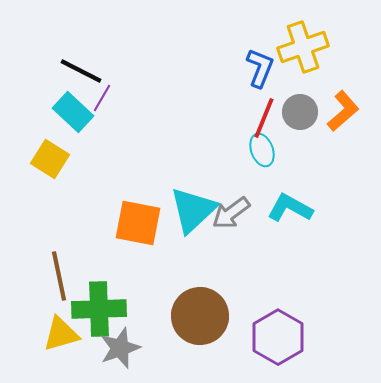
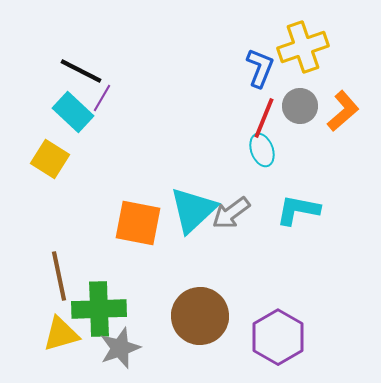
gray circle: moved 6 px up
cyan L-shape: moved 8 px right, 2 px down; rotated 18 degrees counterclockwise
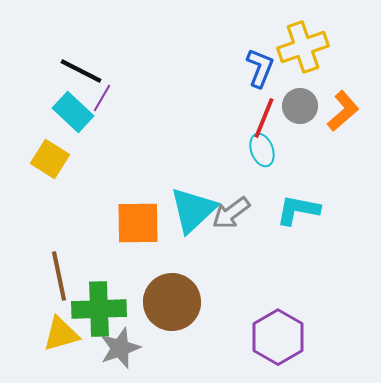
orange square: rotated 12 degrees counterclockwise
brown circle: moved 28 px left, 14 px up
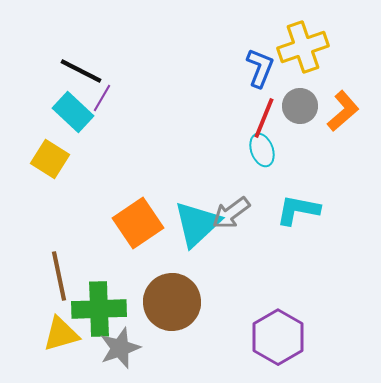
cyan triangle: moved 4 px right, 14 px down
orange square: rotated 33 degrees counterclockwise
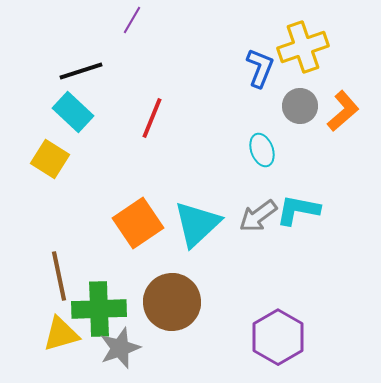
black line: rotated 45 degrees counterclockwise
purple line: moved 30 px right, 78 px up
red line: moved 112 px left
gray arrow: moved 27 px right, 3 px down
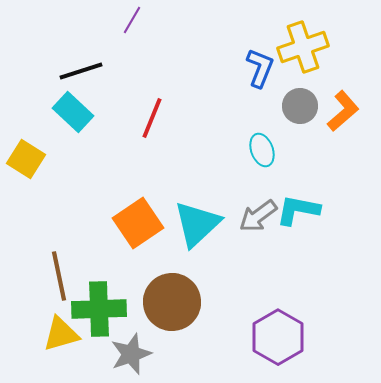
yellow square: moved 24 px left
gray star: moved 11 px right, 6 px down
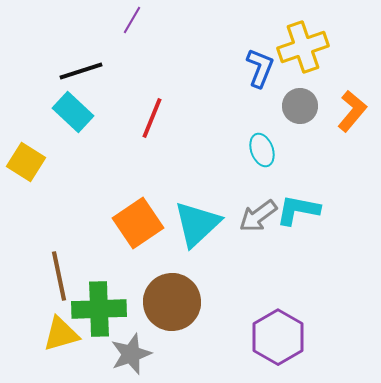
orange L-shape: moved 9 px right; rotated 9 degrees counterclockwise
yellow square: moved 3 px down
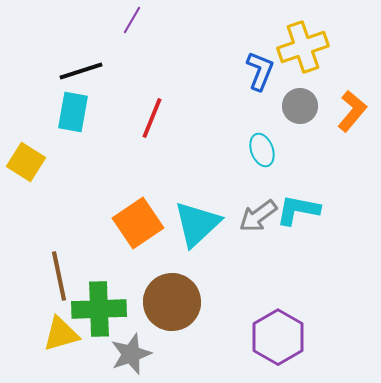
blue L-shape: moved 3 px down
cyan rectangle: rotated 57 degrees clockwise
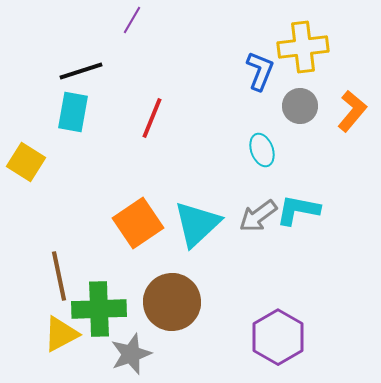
yellow cross: rotated 12 degrees clockwise
yellow triangle: rotated 12 degrees counterclockwise
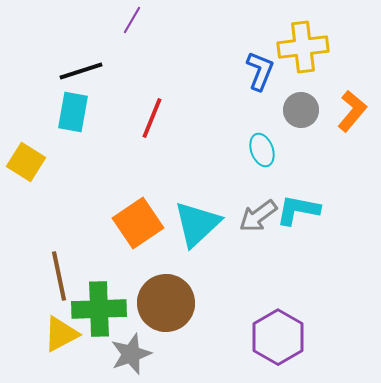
gray circle: moved 1 px right, 4 px down
brown circle: moved 6 px left, 1 px down
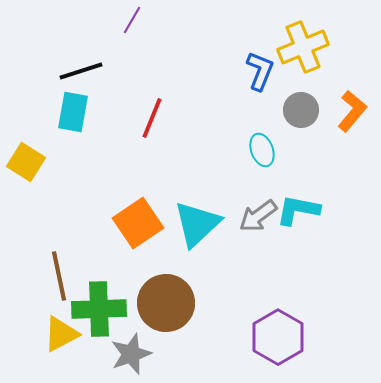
yellow cross: rotated 15 degrees counterclockwise
